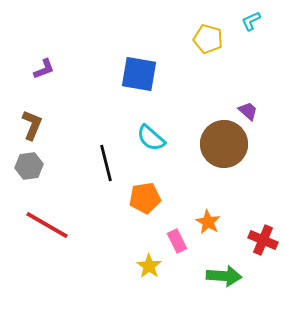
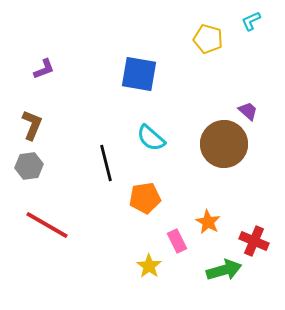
red cross: moved 9 px left, 1 px down
green arrow: moved 6 px up; rotated 20 degrees counterclockwise
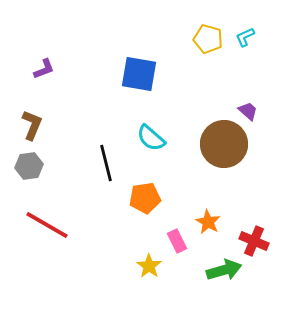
cyan L-shape: moved 6 px left, 16 px down
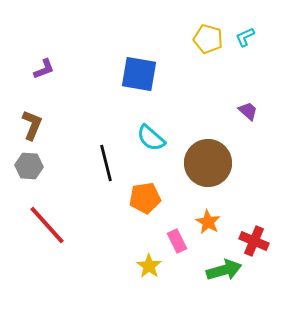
brown circle: moved 16 px left, 19 px down
gray hexagon: rotated 12 degrees clockwise
red line: rotated 18 degrees clockwise
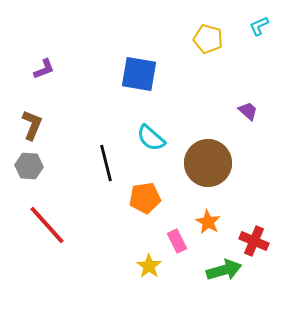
cyan L-shape: moved 14 px right, 11 px up
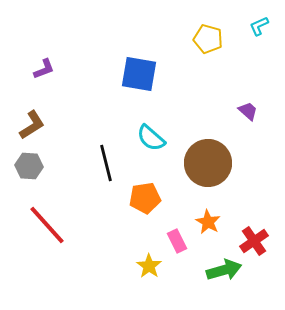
brown L-shape: rotated 36 degrees clockwise
red cross: rotated 32 degrees clockwise
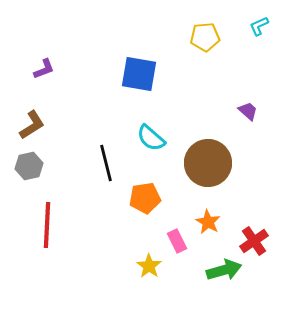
yellow pentagon: moved 3 px left, 2 px up; rotated 20 degrees counterclockwise
gray hexagon: rotated 16 degrees counterclockwise
red line: rotated 45 degrees clockwise
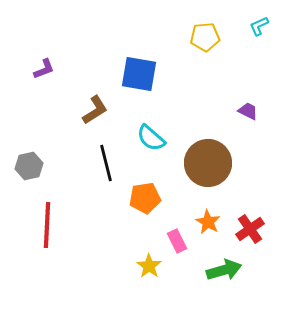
purple trapezoid: rotated 15 degrees counterclockwise
brown L-shape: moved 63 px right, 15 px up
red cross: moved 4 px left, 12 px up
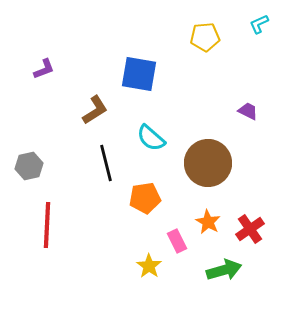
cyan L-shape: moved 2 px up
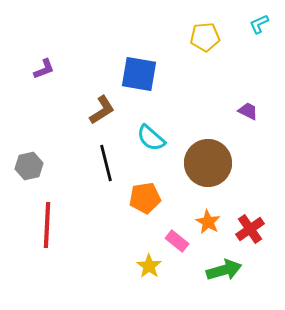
brown L-shape: moved 7 px right
pink rectangle: rotated 25 degrees counterclockwise
